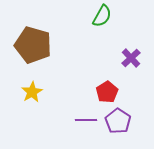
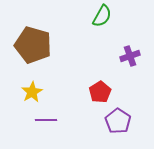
purple cross: moved 1 px left, 2 px up; rotated 24 degrees clockwise
red pentagon: moved 7 px left
purple line: moved 40 px left
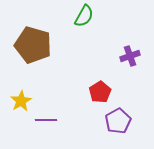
green semicircle: moved 18 px left
yellow star: moved 11 px left, 9 px down
purple pentagon: rotated 10 degrees clockwise
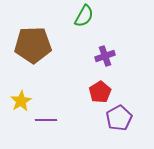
brown pentagon: rotated 18 degrees counterclockwise
purple cross: moved 25 px left
purple pentagon: moved 1 px right, 3 px up
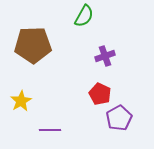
red pentagon: moved 2 px down; rotated 15 degrees counterclockwise
purple line: moved 4 px right, 10 px down
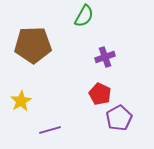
purple cross: moved 1 px down
purple line: rotated 15 degrees counterclockwise
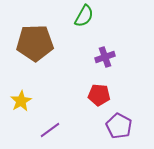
brown pentagon: moved 2 px right, 2 px up
red pentagon: moved 1 px left, 1 px down; rotated 20 degrees counterclockwise
purple pentagon: moved 8 px down; rotated 15 degrees counterclockwise
purple line: rotated 20 degrees counterclockwise
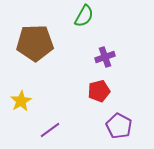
red pentagon: moved 4 px up; rotated 20 degrees counterclockwise
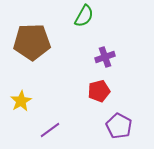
brown pentagon: moved 3 px left, 1 px up
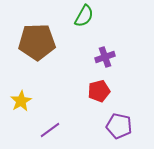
brown pentagon: moved 5 px right
purple pentagon: rotated 15 degrees counterclockwise
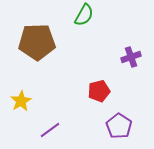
green semicircle: moved 1 px up
purple cross: moved 26 px right
purple pentagon: rotated 20 degrees clockwise
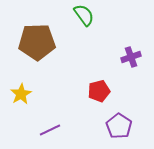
green semicircle: rotated 65 degrees counterclockwise
yellow star: moved 7 px up
purple line: rotated 10 degrees clockwise
